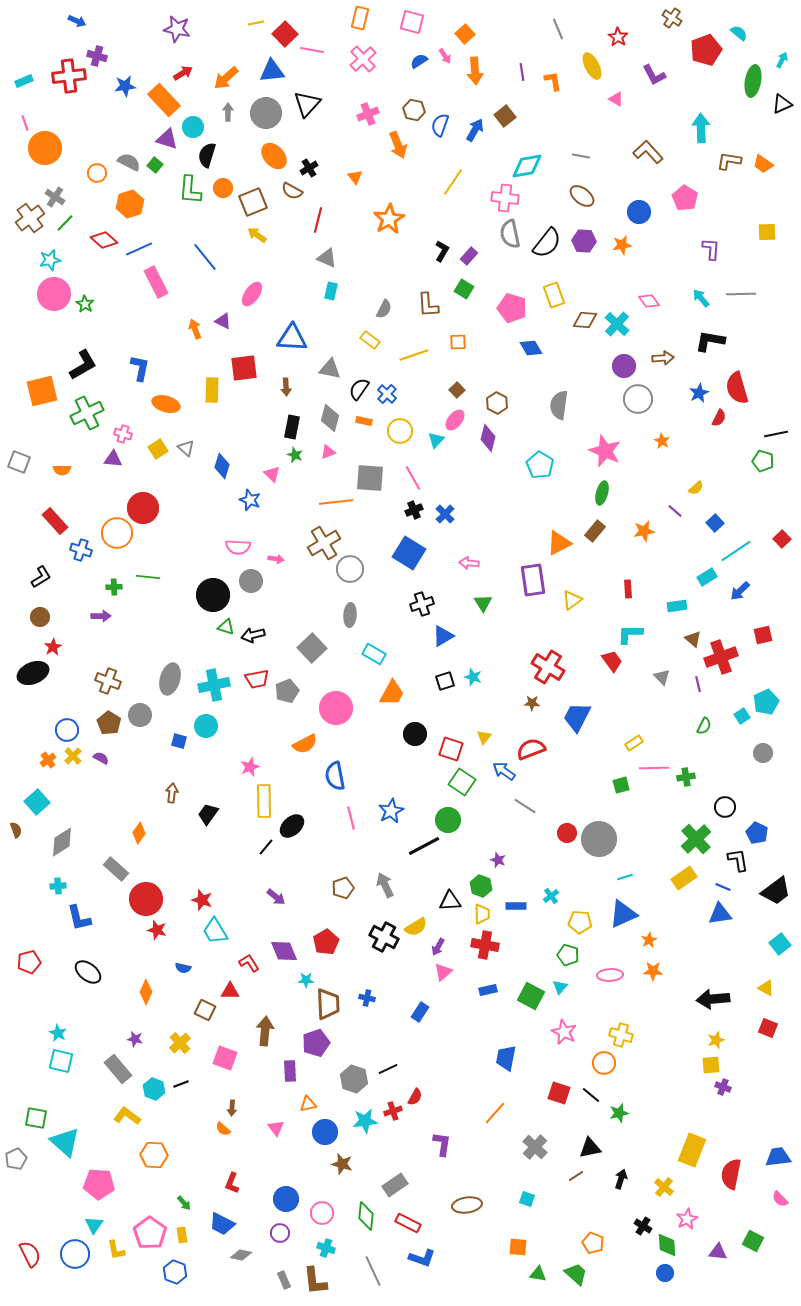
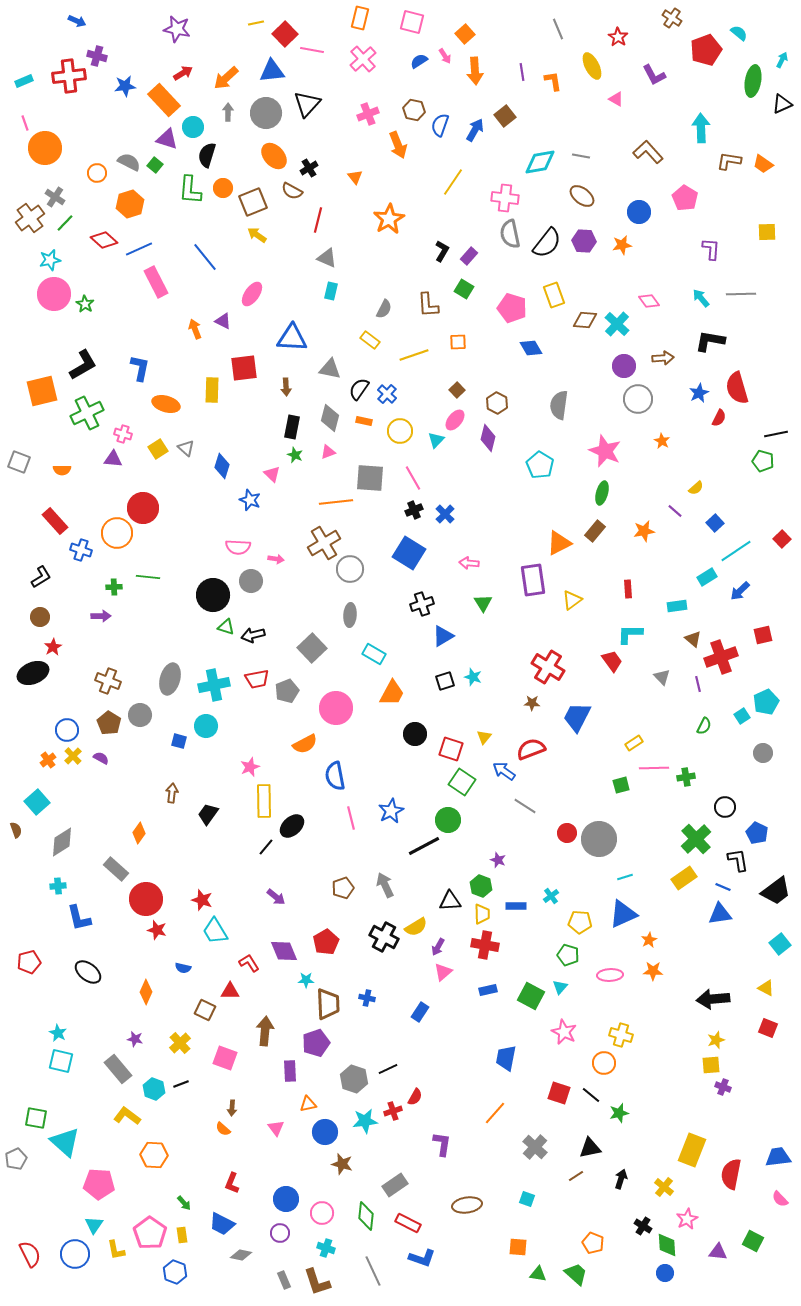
cyan diamond at (527, 166): moved 13 px right, 4 px up
brown L-shape at (315, 1281): moved 2 px right, 1 px down; rotated 12 degrees counterclockwise
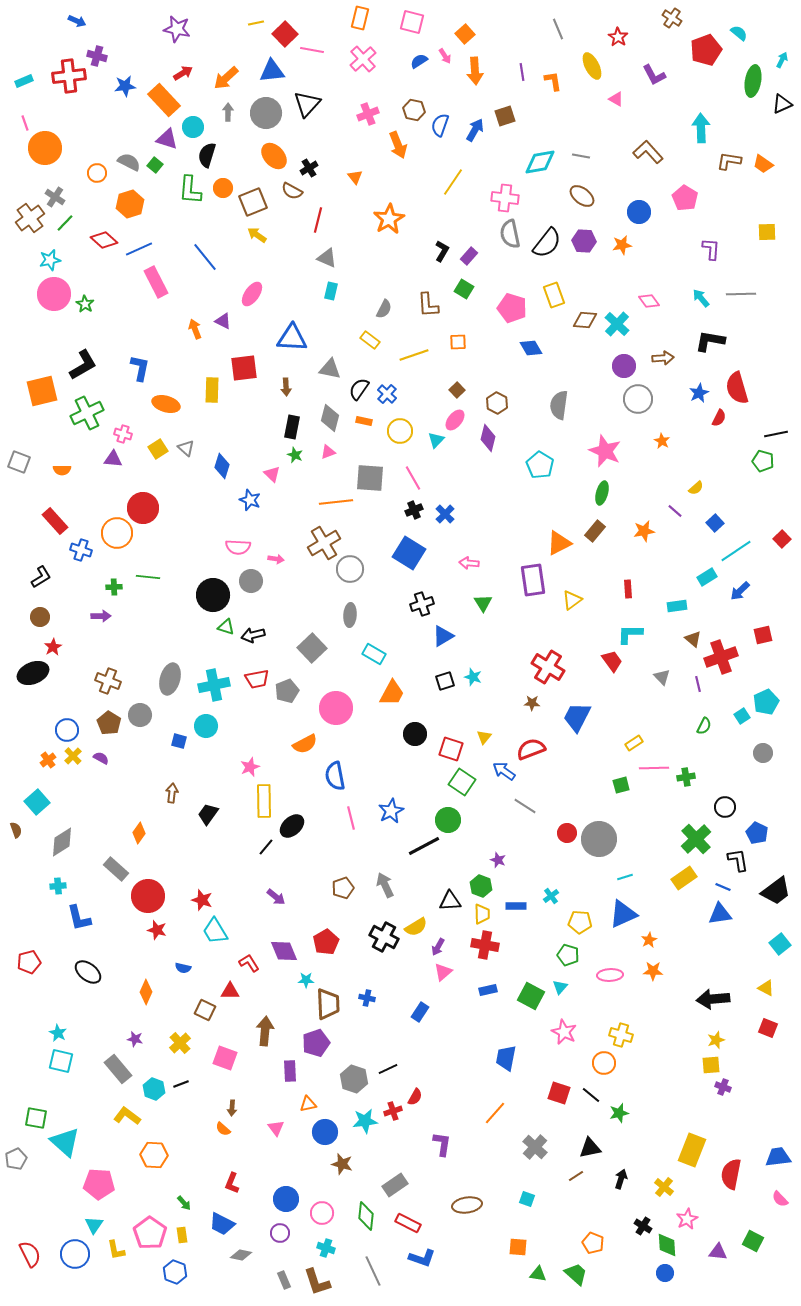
brown square at (505, 116): rotated 20 degrees clockwise
red circle at (146, 899): moved 2 px right, 3 px up
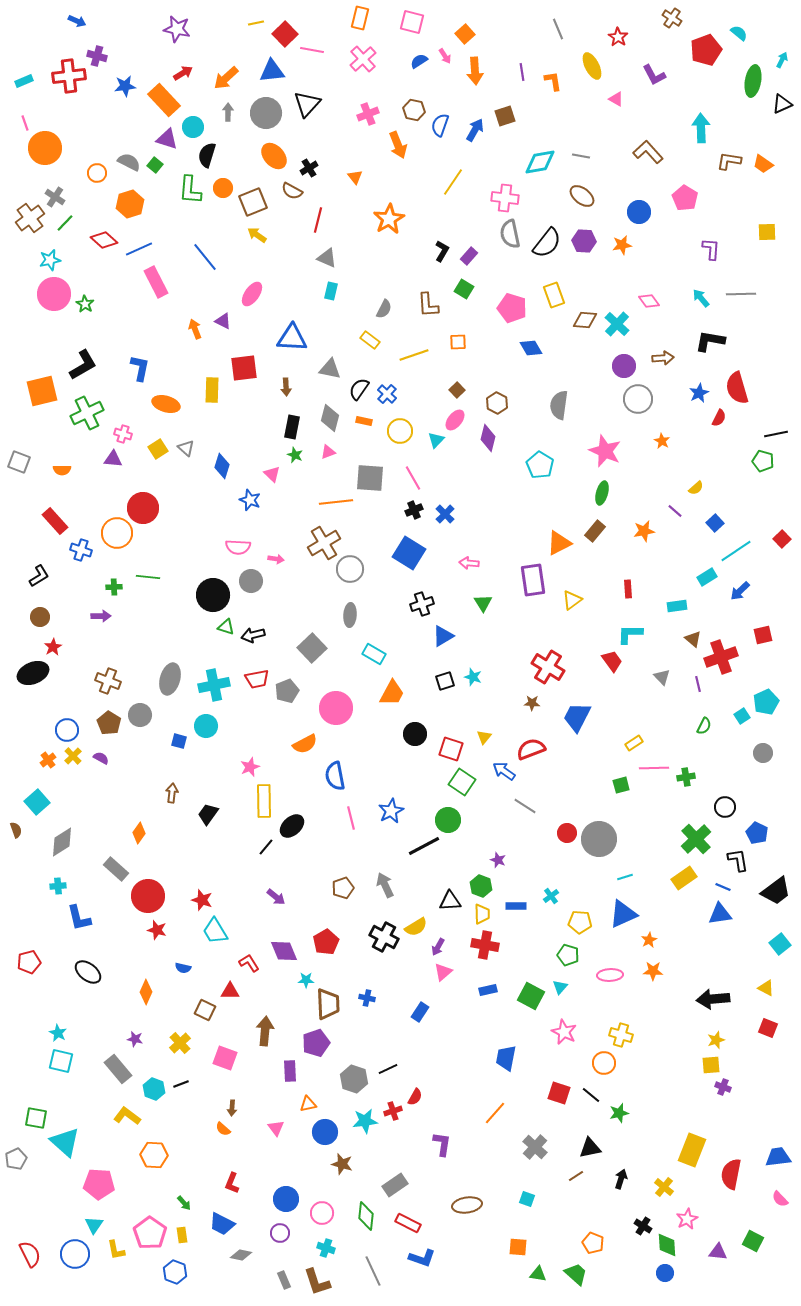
black L-shape at (41, 577): moved 2 px left, 1 px up
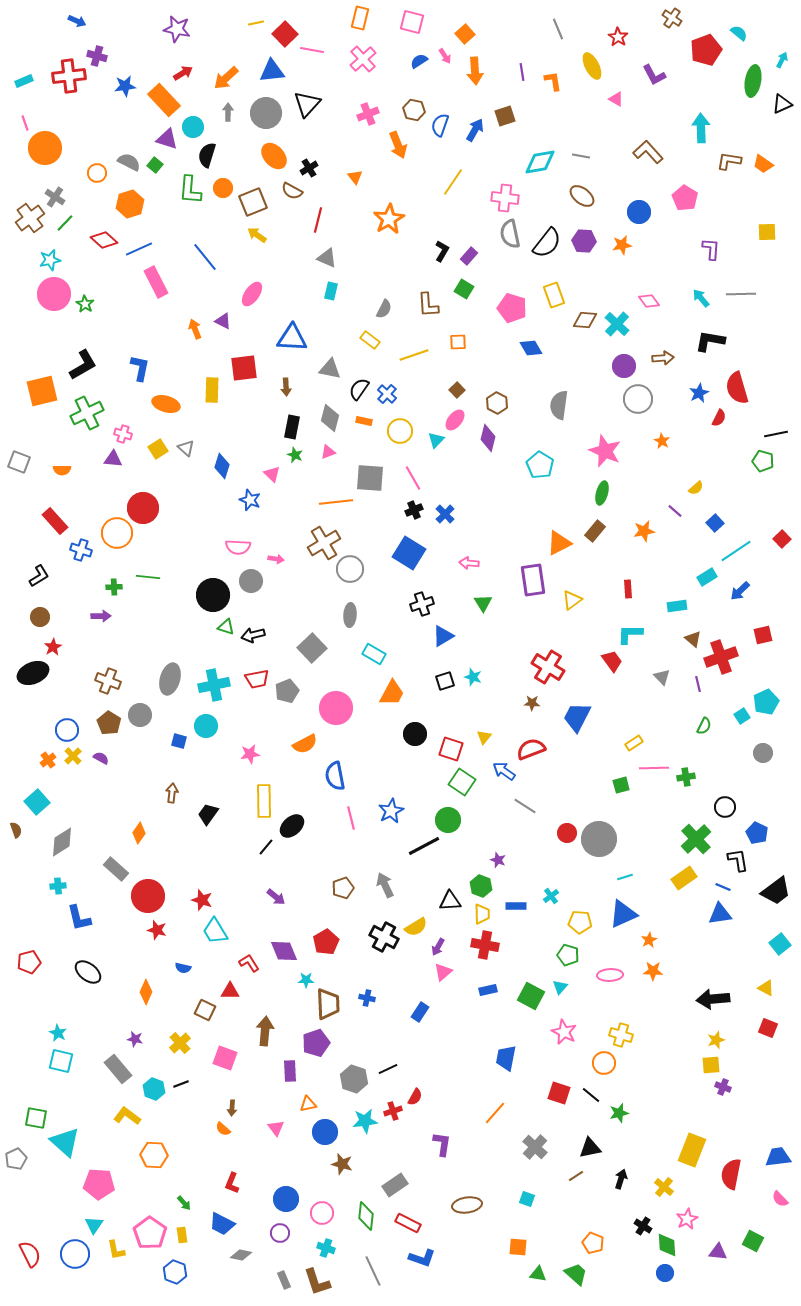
pink star at (250, 767): moved 13 px up; rotated 12 degrees clockwise
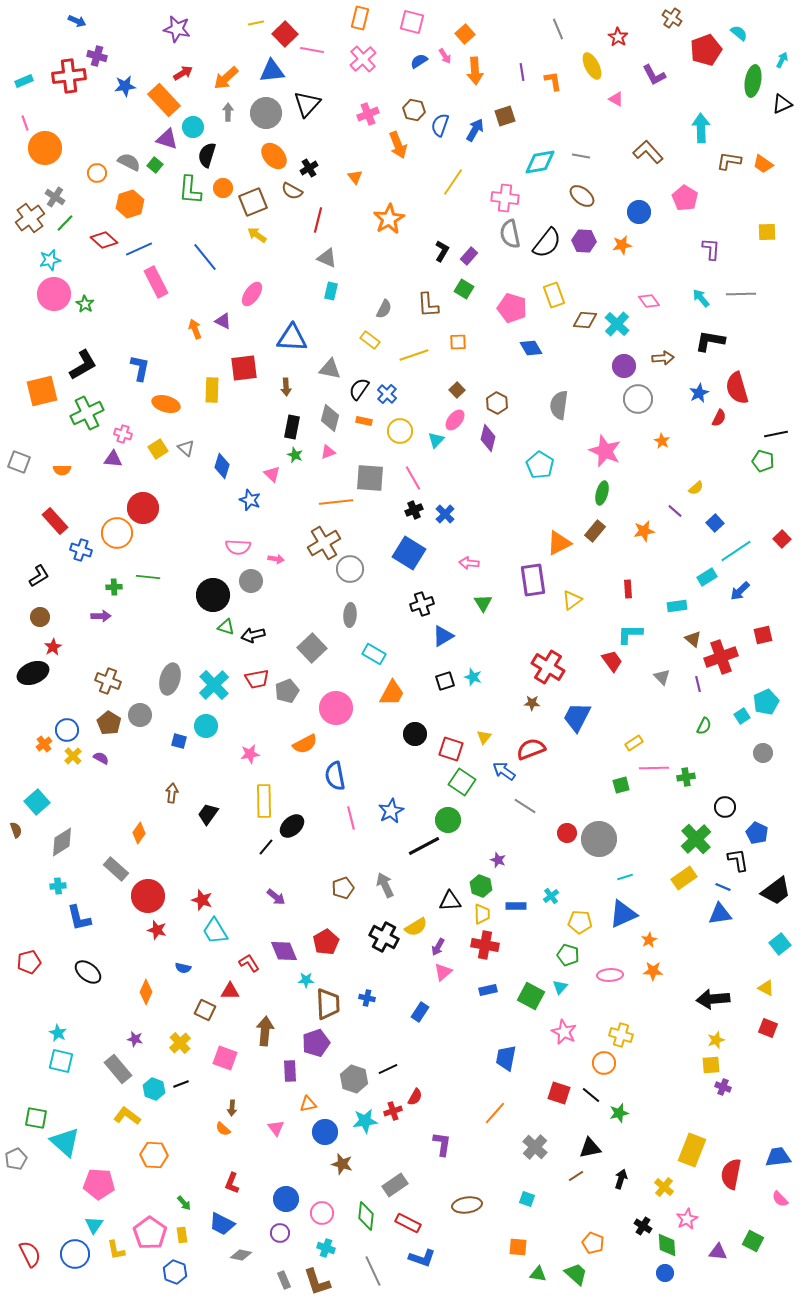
cyan cross at (214, 685): rotated 32 degrees counterclockwise
orange cross at (48, 760): moved 4 px left, 16 px up
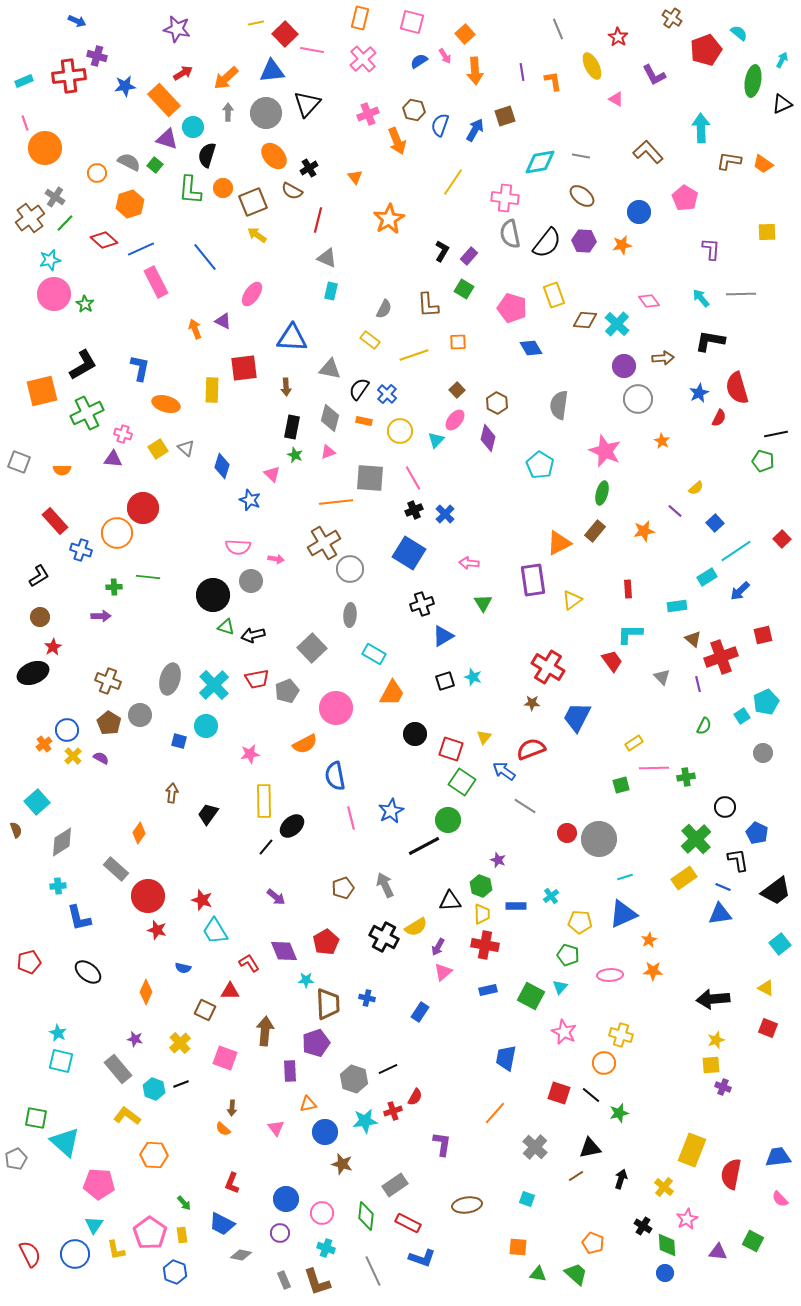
orange arrow at (398, 145): moved 1 px left, 4 px up
blue line at (139, 249): moved 2 px right
